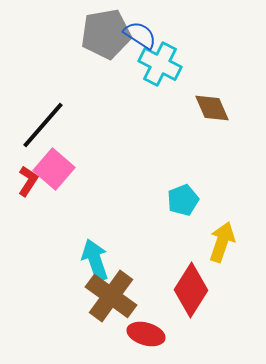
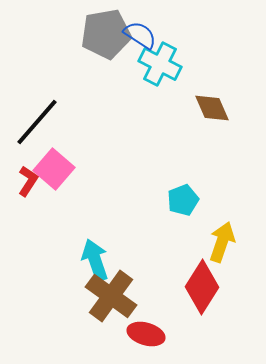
black line: moved 6 px left, 3 px up
red diamond: moved 11 px right, 3 px up
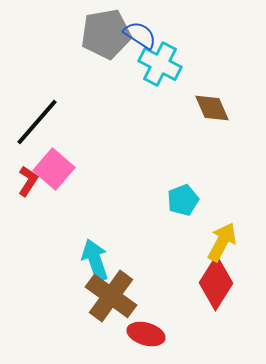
yellow arrow: rotated 9 degrees clockwise
red diamond: moved 14 px right, 4 px up
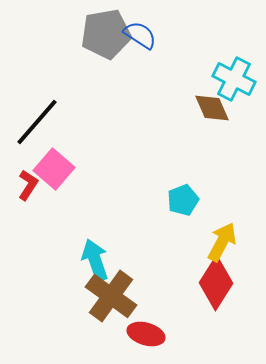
cyan cross: moved 74 px right, 15 px down
red L-shape: moved 4 px down
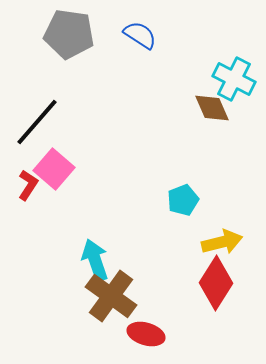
gray pentagon: moved 37 px left; rotated 18 degrees clockwise
yellow arrow: rotated 48 degrees clockwise
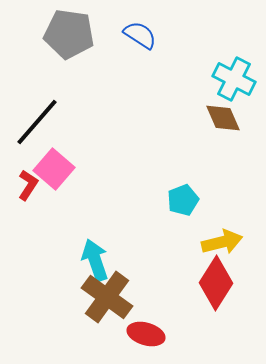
brown diamond: moved 11 px right, 10 px down
brown cross: moved 4 px left, 1 px down
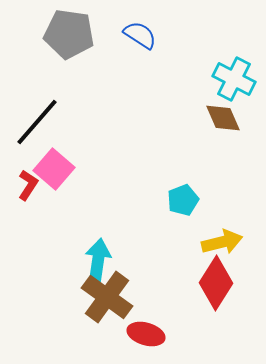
cyan arrow: moved 3 px right; rotated 27 degrees clockwise
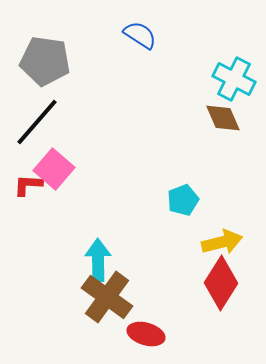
gray pentagon: moved 24 px left, 27 px down
red L-shape: rotated 120 degrees counterclockwise
cyan arrow: rotated 9 degrees counterclockwise
red diamond: moved 5 px right
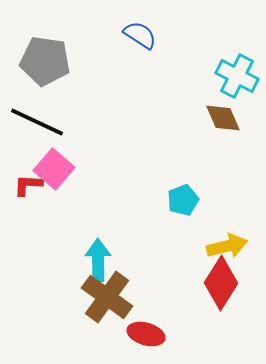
cyan cross: moved 3 px right, 3 px up
black line: rotated 74 degrees clockwise
yellow arrow: moved 5 px right, 4 px down
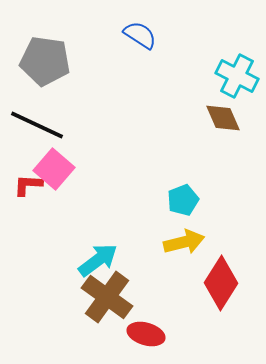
black line: moved 3 px down
yellow arrow: moved 43 px left, 4 px up
cyan arrow: rotated 54 degrees clockwise
